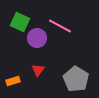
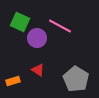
red triangle: rotated 32 degrees counterclockwise
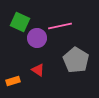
pink line: rotated 40 degrees counterclockwise
gray pentagon: moved 19 px up
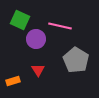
green square: moved 2 px up
pink line: rotated 25 degrees clockwise
purple circle: moved 1 px left, 1 px down
red triangle: rotated 24 degrees clockwise
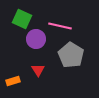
green square: moved 2 px right, 1 px up
gray pentagon: moved 5 px left, 5 px up
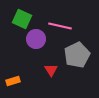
gray pentagon: moved 6 px right; rotated 15 degrees clockwise
red triangle: moved 13 px right
